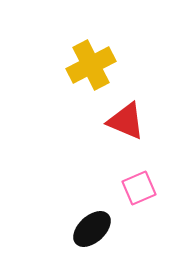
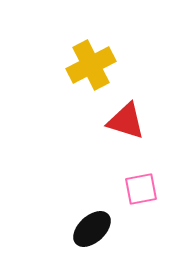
red triangle: rotated 6 degrees counterclockwise
pink square: moved 2 px right, 1 px down; rotated 12 degrees clockwise
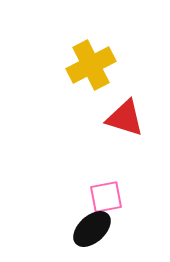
red triangle: moved 1 px left, 3 px up
pink square: moved 35 px left, 8 px down
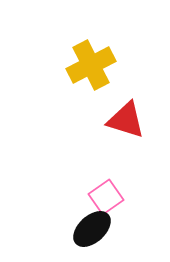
red triangle: moved 1 px right, 2 px down
pink square: rotated 24 degrees counterclockwise
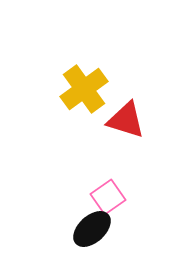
yellow cross: moved 7 px left, 24 px down; rotated 9 degrees counterclockwise
pink square: moved 2 px right
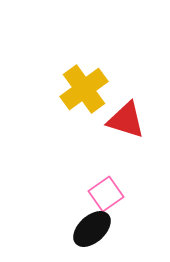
pink square: moved 2 px left, 3 px up
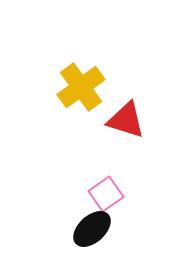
yellow cross: moved 3 px left, 2 px up
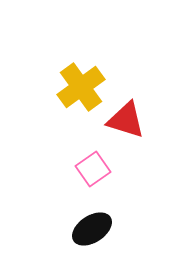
pink square: moved 13 px left, 25 px up
black ellipse: rotated 9 degrees clockwise
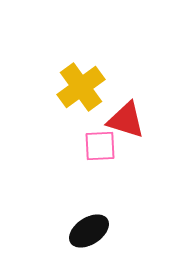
pink square: moved 7 px right, 23 px up; rotated 32 degrees clockwise
black ellipse: moved 3 px left, 2 px down
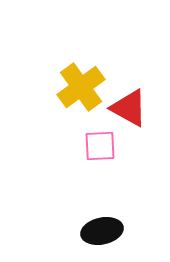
red triangle: moved 3 px right, 12 px up; rotated 12 degrees clockwise
black ellipse: moved 13 px right; rotated 21 degrees clockwise
